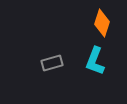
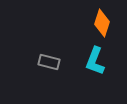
gray rectangle: moved 3 px left, 1 px up; rotated 30 degrees clockwise
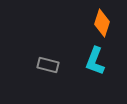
gray rectangle: moved 1 px left, 3 px down
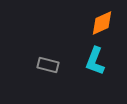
orange diamond: rotated 48 degrees clockwise
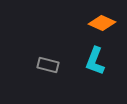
orange diamond: rotated 48 degrees clockwise
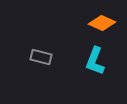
gray rectangle: moved 7 px left, 8 px up
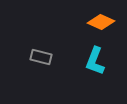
orange diamond: moved 1 px left, 1 px up
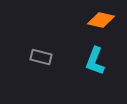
orange diamond: moved 2 px up; rotated 12 degrees counterclockwise
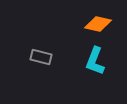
orange diamond: moved 3 px left, 4 px down
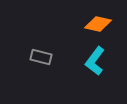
cyan L-shape: rotated 16 degrees clockwise
